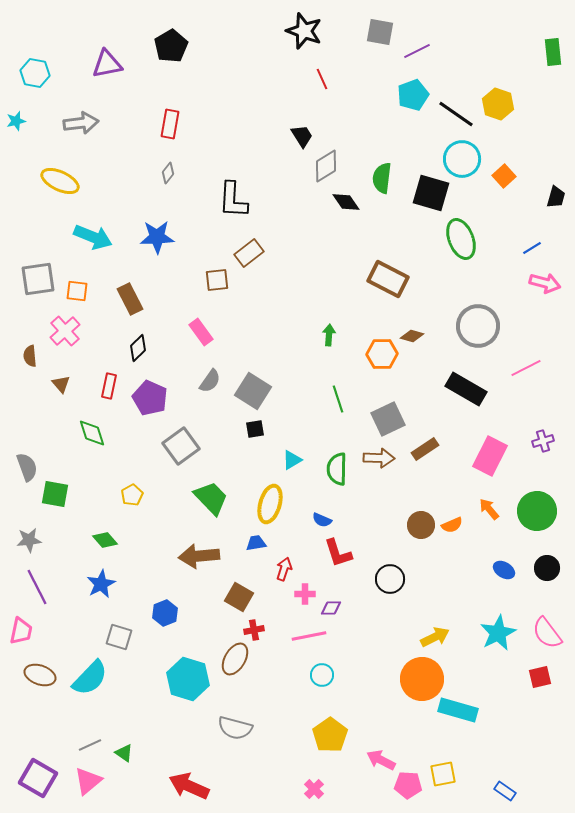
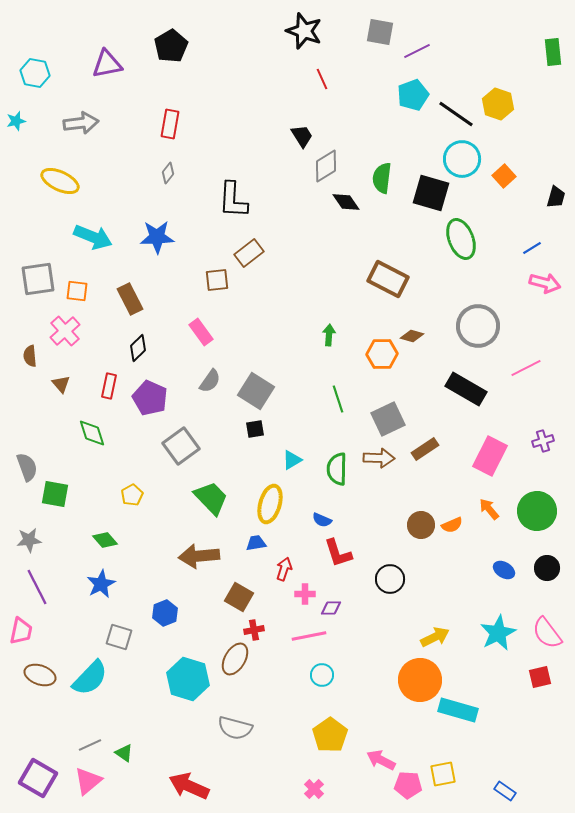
gray square at (253, 391): moved 3 px right
orange circle at (422, 679): moved 2 px left, 1 px down
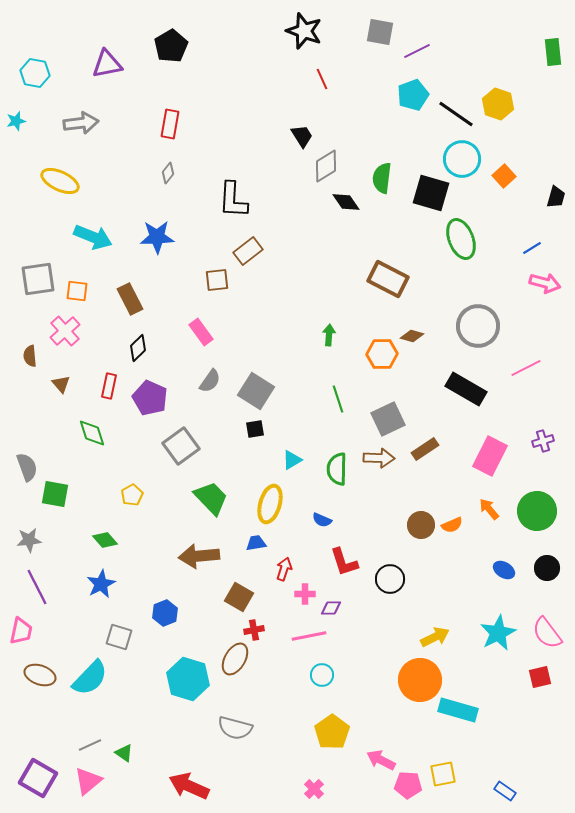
brown rectangle at (249, 253): moved 1 px left, 2 px up
red L-shape at (338, 553): moved 6 px right, 9 px down
yellow pentagon at (330, 735): moved 2 px right, 3 px up
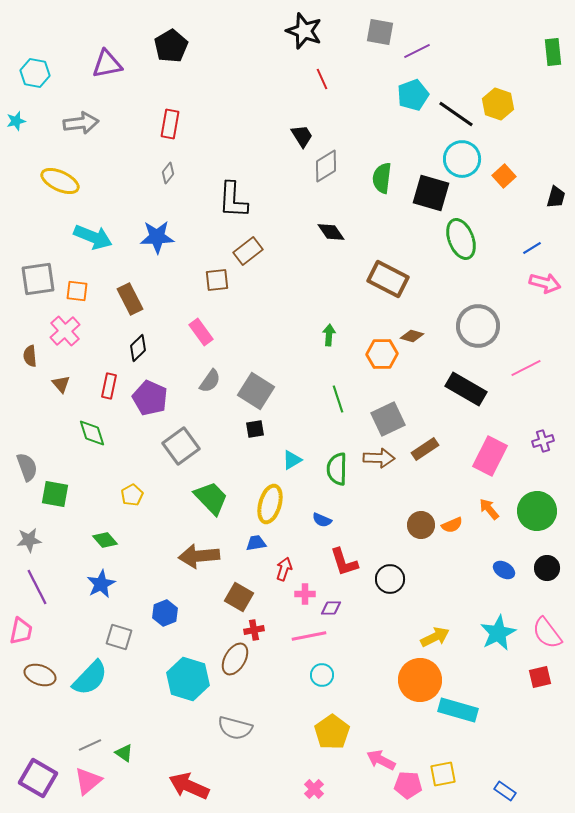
black diamond at (346, 202): moved 15 px left, 30 px down
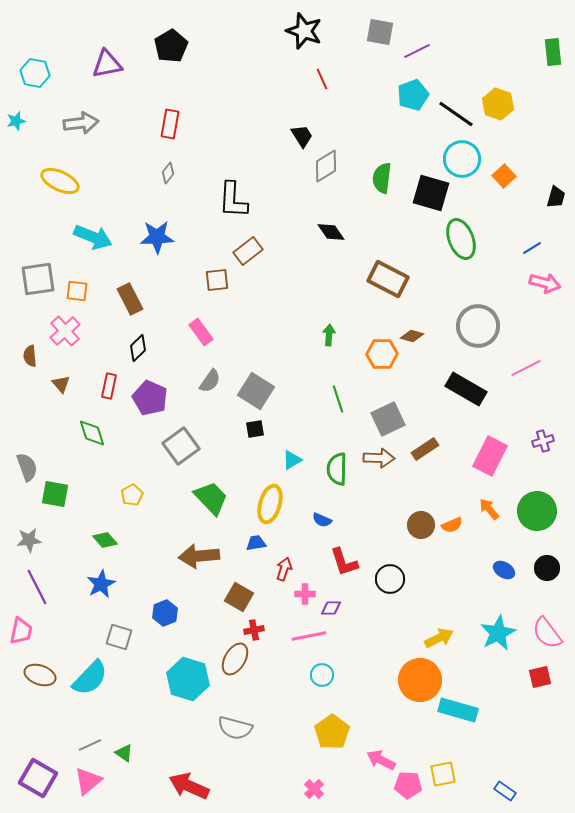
yellow arrow at (435, 637): moved 4 px right, 1 px down
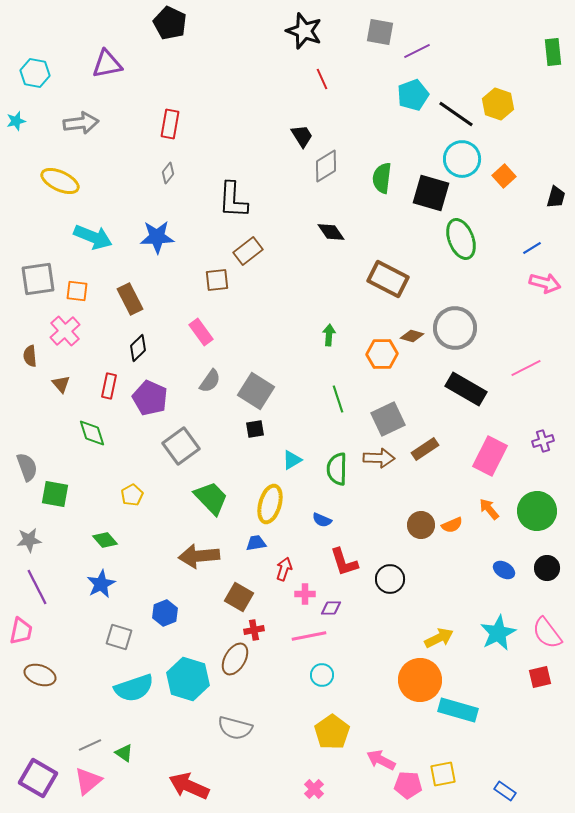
black pentagon at (171, 46): moved 1 px left, 23 px up; rotated 16 degrees counterclockwise
gray circle at (478, 326): moved 23 px left, 2 px down
cyan semicircle at (90, 678): moved 44 px right, 10 px down; rotated 27 degrees clockwise
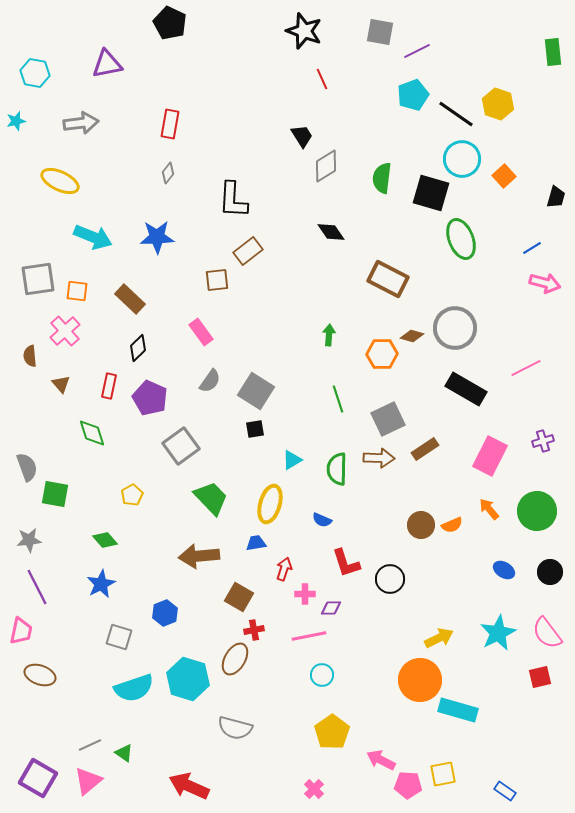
brown rectangle at (130, 299): rotated 20 degrees counterclockwise
red L-shape at (344, 562): moved 2 px right, 1 px down
black circle at (547, 568): moved 3 px right, 4 px down
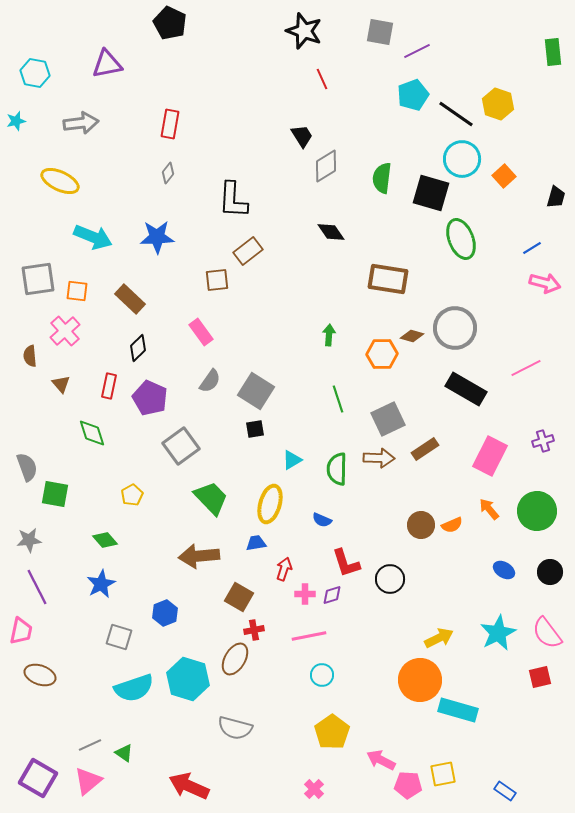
brown rectangle at (388, 279): rotated 18 degrees counterclockwise
purple diamond at (331, 608): moved 1 px right, 13 px up; rotated 15 degrees counterclockwise
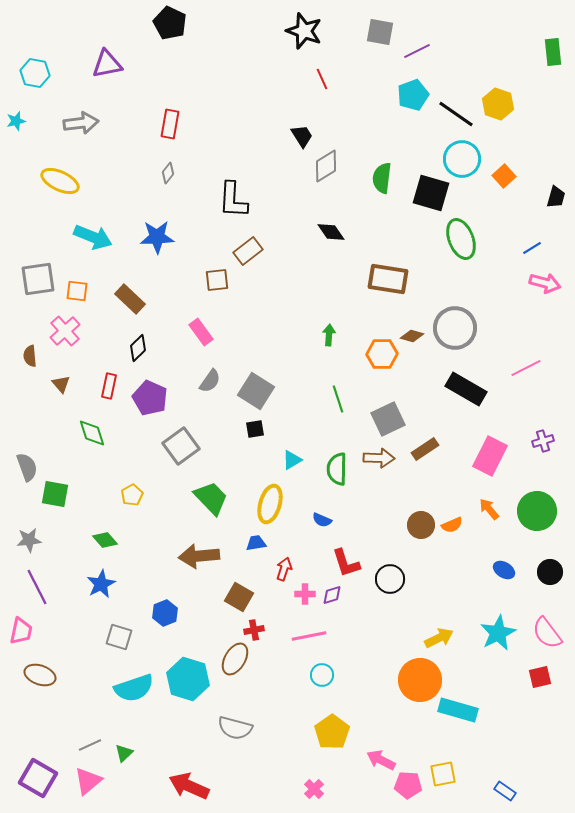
green triangle at (124, 753): rotated 42 degrees clockwise
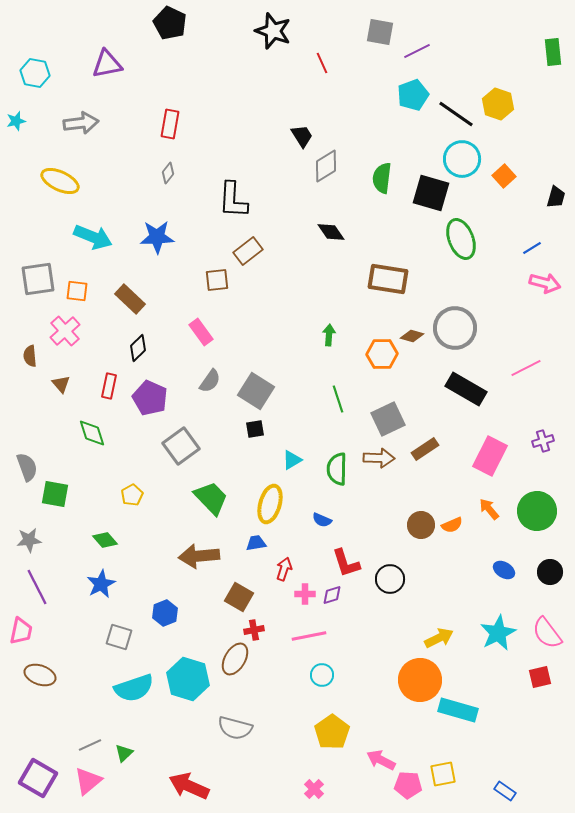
black star at (304, 31): moved 31 px left
red line at (322, 79): moved 16 px up
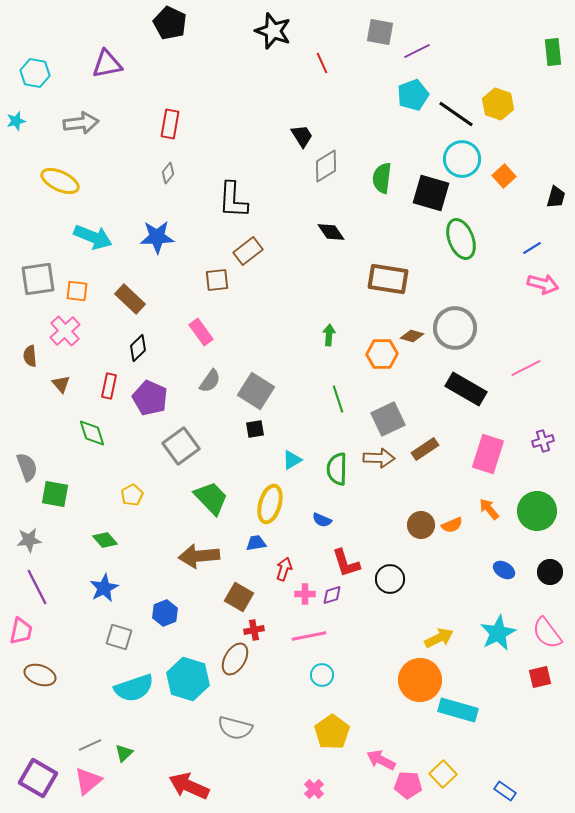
pink arrow at (545, 283): moved 2 px left, 1 px down
pink rectangle at (490, 456): moved 2 px left, 2 px up; rotated 9 degrees counterclockwise
blue star at (101, 584): moved 3 px right, 4 px down
yellow square at (443, 774): rotated 32 degrees counterclockwise
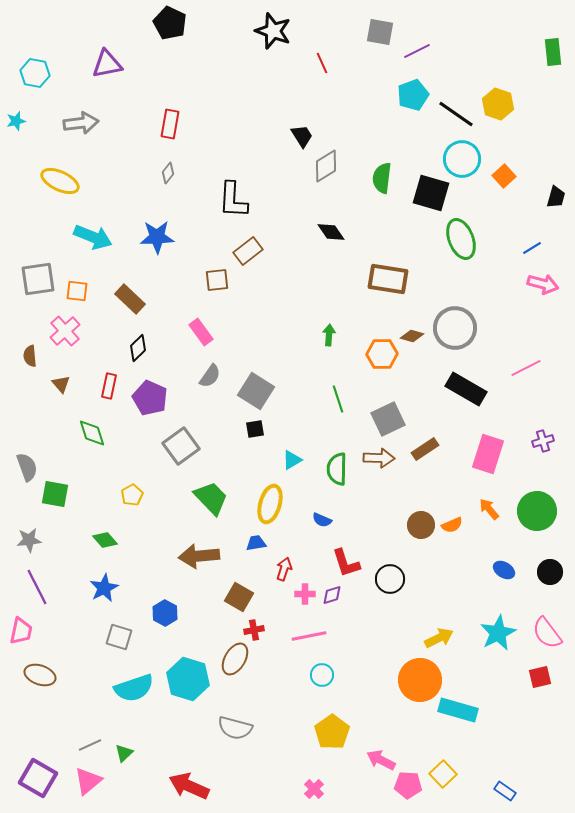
gray semicircle at (210, 381): moved 5 px up
blue hexagon at (165, 613): rotated 10 degrees counterclockwise
